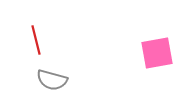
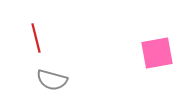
red line: moved 2 px up
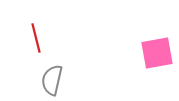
gray semicircle: rotated 88 degrees clockwise
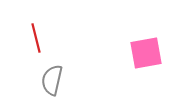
pink square: moved 11 px left
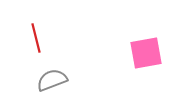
gray semicircle: rotated 56 degrees clockwise
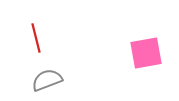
gray semicircle: moved 5 px left
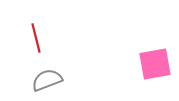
pink square: moved 9 px right, 11 px down
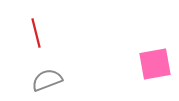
red line: moved 5 px up
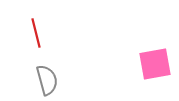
gray semicircle: rotated 96 degrees clockwise
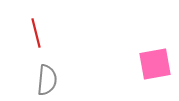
gray semicircle: rotated 20 degrees clockwise
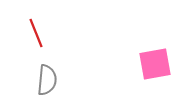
red line: rotated 8 degrees counterclockwise
